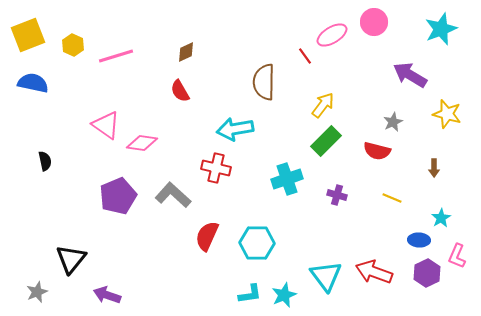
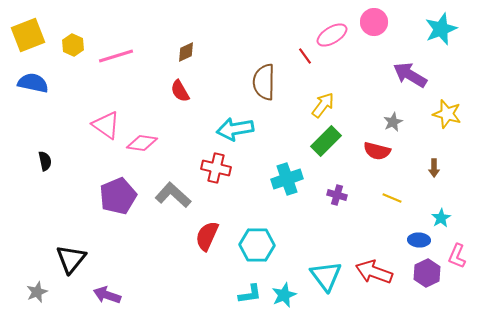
cyan hexagon at (257, 243): moved 2 px down
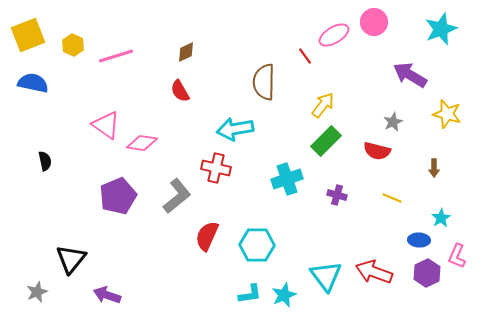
pink ellipse at (332, 35): moved 2 px right
gray L-shape at (173, 195): moved 4 px right, 1 px down; rotated 99 degrees clockwise
